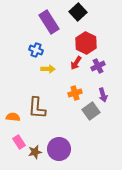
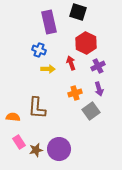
black square: rotated 30 degrees counterclockwise
purple rectangle: rotated 20 degrees clockwise
blue cross: moved 3 px right
red arrow: moved 5 px left; rotated 128 degrees clockwise
purple arrow: moved 4 px left, 6 px up
brown star: moved 1 px right, 2 px up
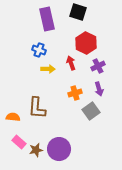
purple rectangle: moved 2 px left, 3 px up
pink rectangle: rotated 16 degrees counterclockwise
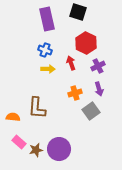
blue cross: moved 6 px right
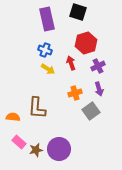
red hexagon: rotated 15 degrees clockwise
yellow arrow: rotated 32 degrees clockwise
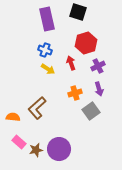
brown L-shape: rotated 45 degrees clockwise
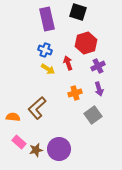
red arrow: moved 3 px left
gray square: moved 2 px right, 4 px down
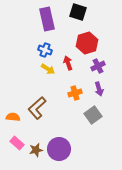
red hexagon: moved 1 px right
pink rectangle: moved 2 px left, 1 px down
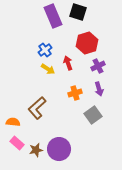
purple rectangle: moved 6 px right, 3 px up; rotated 10 degrees counterclockwise
blue cross: rotated 32 degrees clockwise
orange semicircle: moved 5 px down
